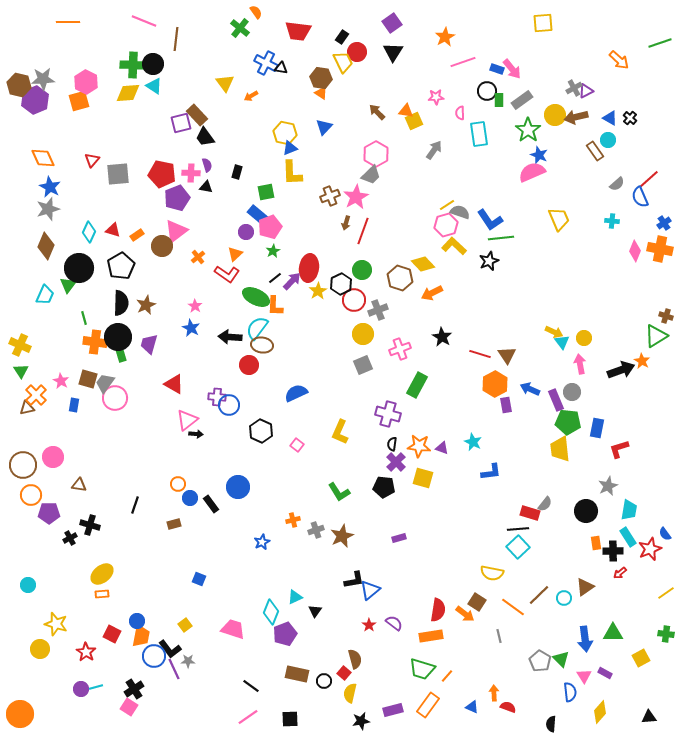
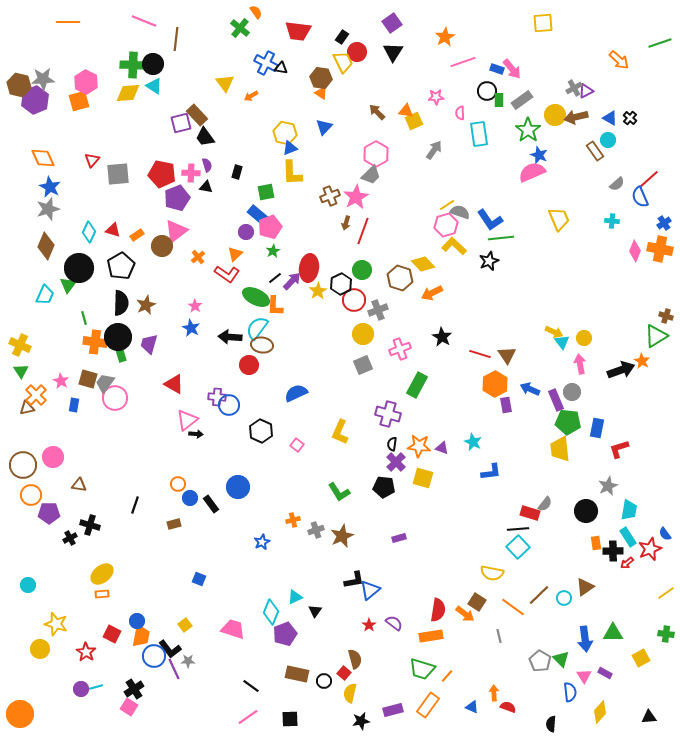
red arrow at (620, 573): moved 7 px right, 10 px up
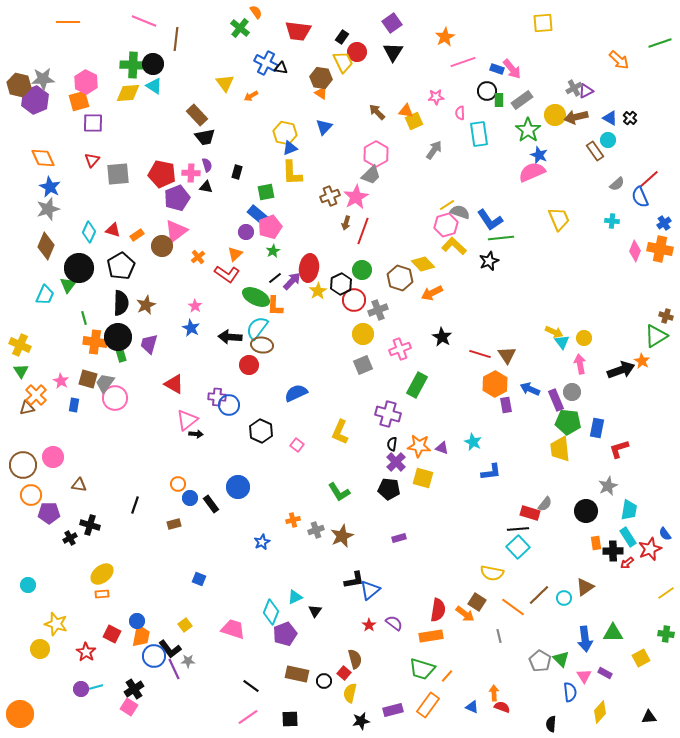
purple square at (181, 123): moved 88 px left; rotated 15 degrees clockwise
black trapezoid at (205, 137): rotated 65 degrees counterclockwise
black pentagon at (384, 487): moved 5 px right, 2 px down
red semicircle at (508, 707): moved 6 px left
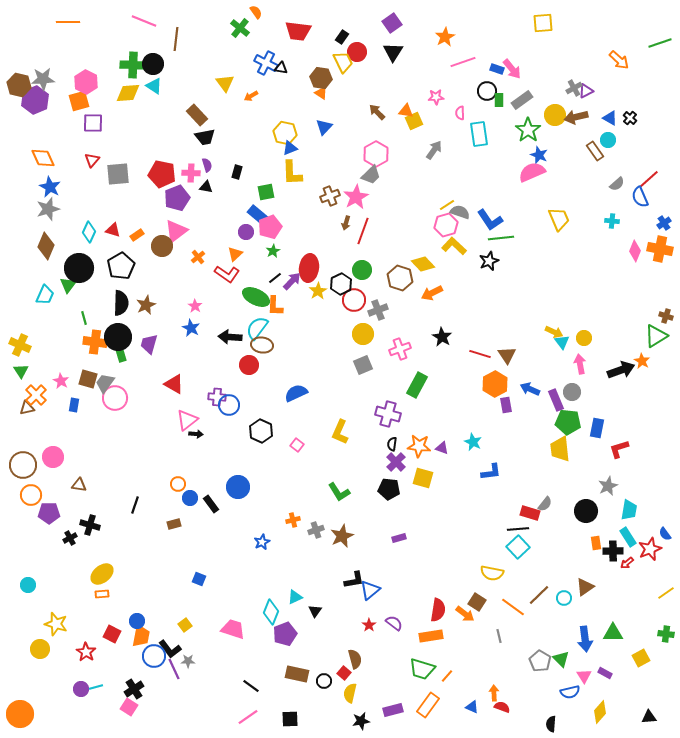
blue semicircle at (570, 692): rotated 84 degrees clockwise
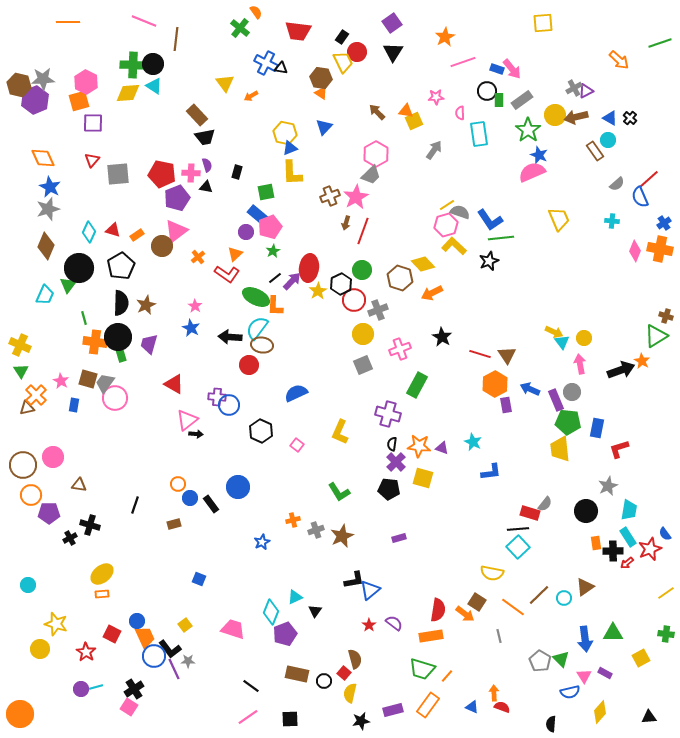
orange trapezoid at (141, 636): moved 4 px right, 1 px down; rotated 35 degrees counterclockwise
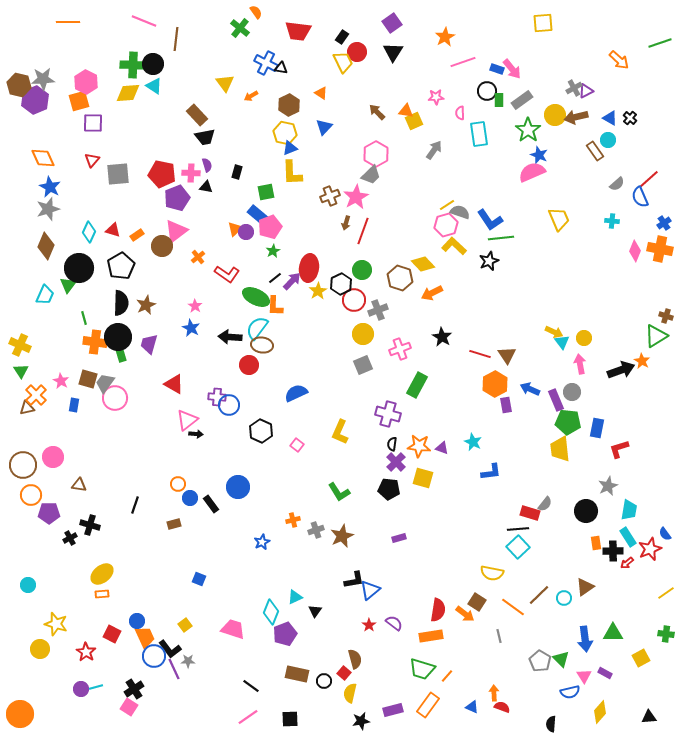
brown hexagon at (321, 78): moved 32 px left, 27 px down; rotated 25 degrees clockwise
orange triangle at (235, 254): moved 25 px up
